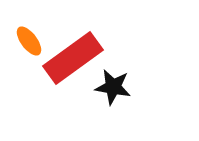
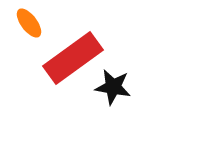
orange ellipse: moved 18 px up
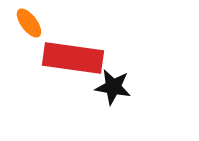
red rectangle: rotated 44 degrees clockwise
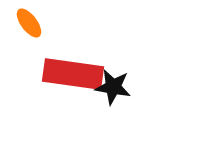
red rectangle: moved 16 px down
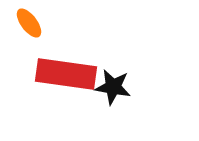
red rectangle: moved 7 px left
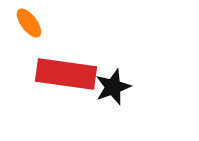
black star: rotated 30 degrees counterclockwise
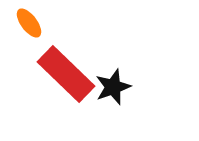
red rectangle: rotated 36 degrees clockwise
